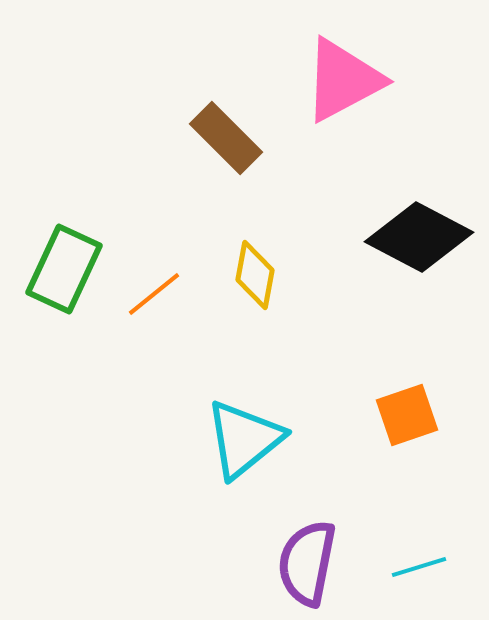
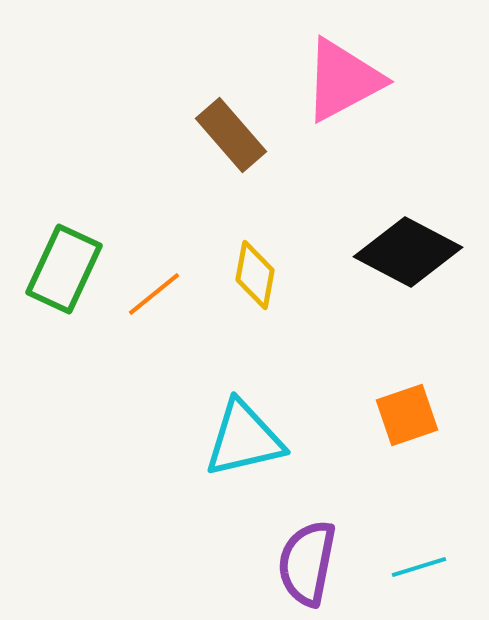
brown rectangle: moved 5 px right, 3 px up; rotated 4 degrees clockwise
black diamond: moved 11 px left, 15 px down
cyan triangle: rotated 26 degrees clockwise
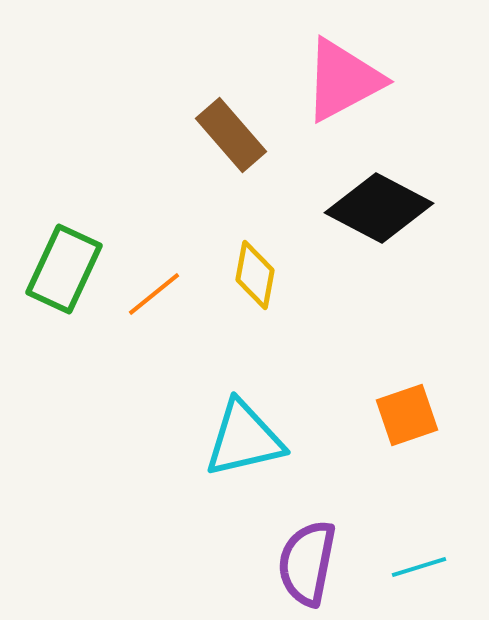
black diamond: moved 29 px left, 44 px up
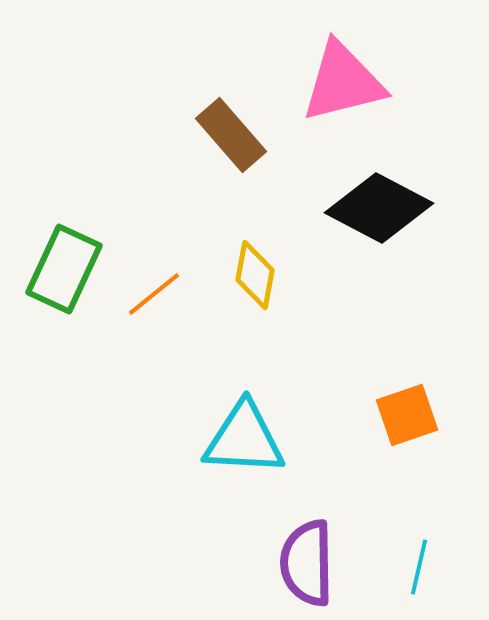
pink triangle: moved 2 px down; rotated 14 degrees clockwise
cyan triangle: rotated 16 degrees clockwise
purple semicircle: rotated 12 degrees counterclockwise
cyan line: rotated 60 degrees counterclockwise
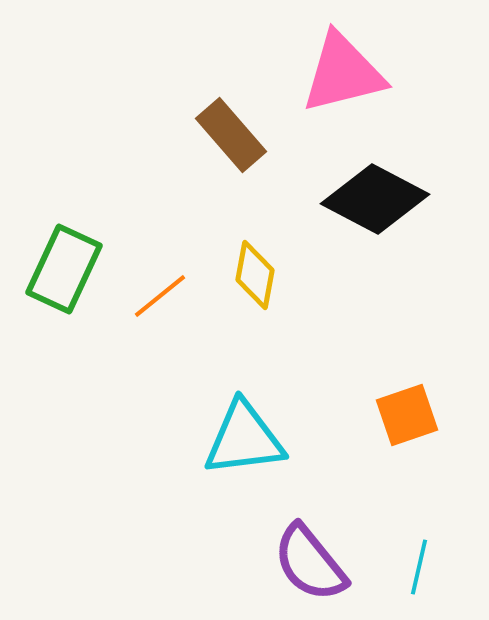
pink triangle: moved 9 px up
black diamond: moved 4 px left, 9 px up
orange line: moved 6 px right, 2 px down
cyan triangle: rotated 10 degrees counterclockwise
purple semicircle: moved 3 px right; rotated 38 degrees counterclockwise
